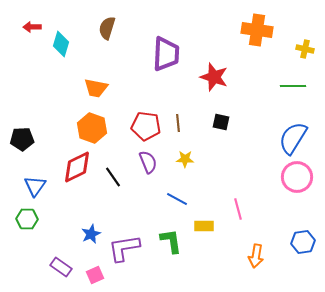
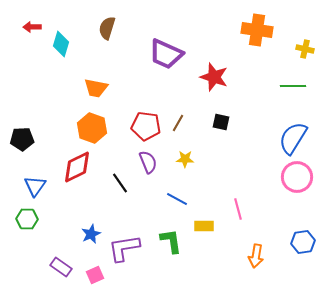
purple trapezoid: rotated 111 degrees clockwise
brown line: rotated 36 degrees clockwise
black line: moved 7 px right, 6 px down
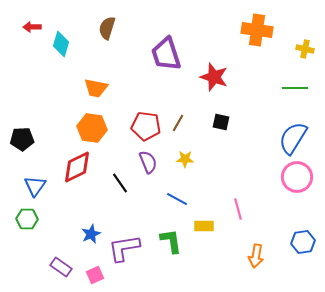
purple trapezoid: rotated 48 degrees clockwise
green line: moved 2 px right, 2 px down
orange hexagon: rotated 12 degrees counterclockwise
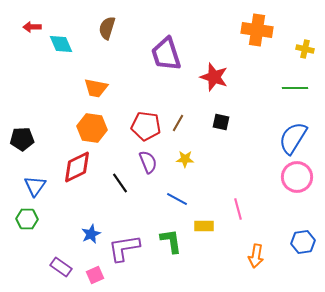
cyan diamond: rotated 40 degrees counterclockwise
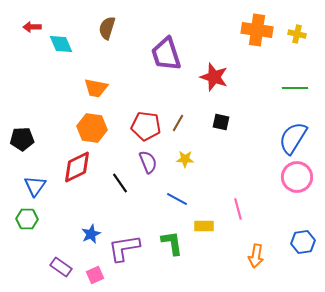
yellow cross: moved 8 px left, 15 px up
green L-shape: moved 1 px right, 2 px down
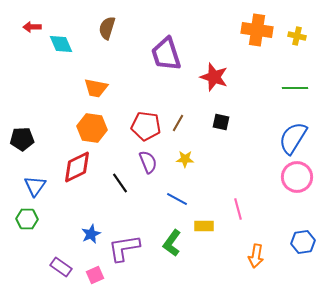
yellow cross: moved 2 px down
green L-shape: rotated 136 degrees counterclockwise
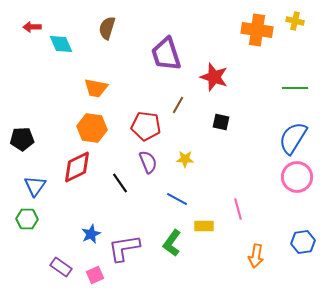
yellow cross: moved 2 px left, 15 px up
brown line: moved 18 px up
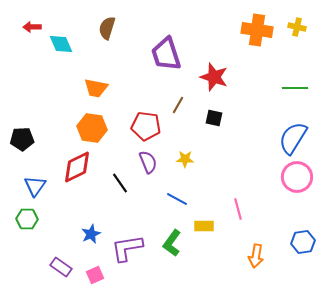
yellow cross: moved 2 px right, 6 px down
black square: moved 7 px left, 4 px up
purple L-shape: moved 3 px right
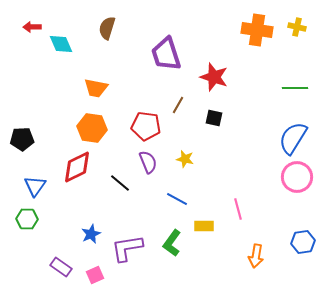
yellow star: rotated 12 degrees clockwise
black line: rotated 15 degrees counterclockwise
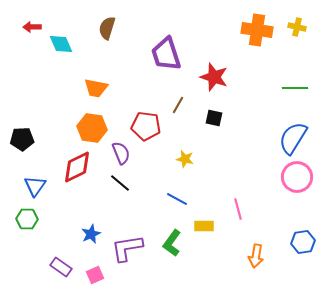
purple semicircle: moved 27 px left, 9 px up
